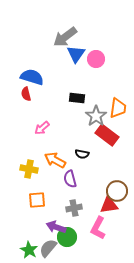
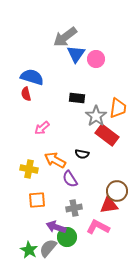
purple semicircle: rotated 18 degrees counterclockwise
pink L-shape: moved 1 px up; rotated 90 degrees clockwise
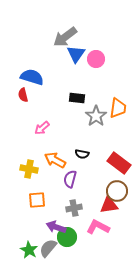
red semicircle: moved 3 px left, 1 px down
red rectangle: moved 12 px right, 28 px down
purple semicircle: rotated 48 degrees clockwise
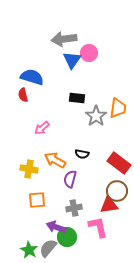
gray arrow: moved 1 px left, 2 px down; rotated 30 degrees clockwise
blue triangle: moved 4 px left, 6 px down
pink circle: moved 7 px left, 6 px up
pink L-shape: rotated 50 degrees clockwise
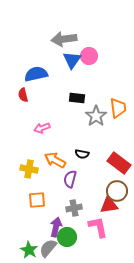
pink circle: moved 3 px down
blue semicircle: moved 4 px right, 3 px up; rotated 30 degrees counterclockwise
orange trapezoid: rotated 15 degrees counterclockwise
pink arrow: rotated 21 degrees clockwise
purple arrow: rotated 84 degrees clockwise
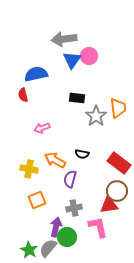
orange square: rotated 18 degrees counterclockwise
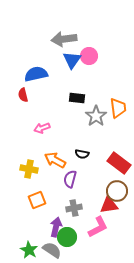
pink L-shape: rotated 75 degrees clockwise
gray semicircle: moved 4 px right, 2 px down; rotated 84 degrees clockwise
